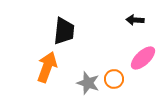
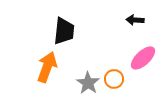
gray star: rotated 15 degrees clockwise
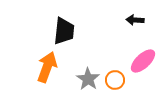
pink ellipse: moved 3 px down
orange circle: moved 1 px right, 1 px down
gray star: moved 4 px up
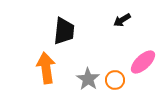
black arrow: moved 13 px left; rotated 36 degrees counterclockwise
pink ellipse: moved 1 px down
orange arrow: moved 1 px left, 1 px down; rotated 28 degrees counterclockwise
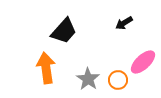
black arrow: moved 2 px right, 3 px down
black trapezoid: rotated 36 degrees clockwise
orange circle: moved 3 px right
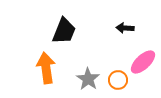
black arrow: moved 1 px right, 5 px down; rotated 36 degrees clockwise
black trapezoid: rotated 20 degrees counterclockwise
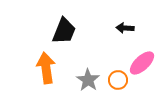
pink ellipse: moved 1 px left, 1 px down
gray star: moved 1 px down
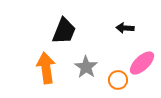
gray star: moved 2 px left, 13 px up
